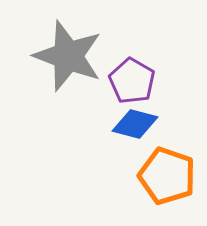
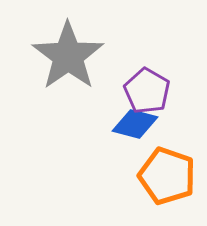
gray star: rotated 16 degrees clockwise
purple pentagon: moved 15 px right, 10 px down
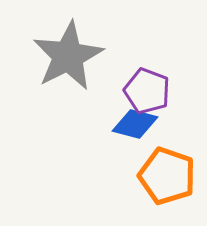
gray star: rotated 8 degrees clockwise
purple pentagon: rotated 9 degrees counterclockwise
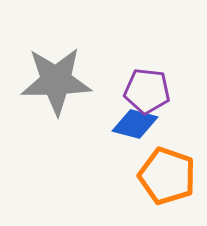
gray star: moved 12 px left, 25 px down; rotated 26 degrees clockwise
purple pentagon: rotated 15 degrees counterclockwise
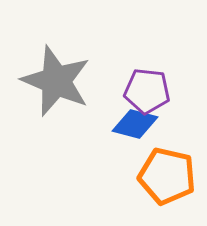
gray star: rotated 24 degrees clockwise
orange pentagon: rotated 6 degrees counterclockwise
